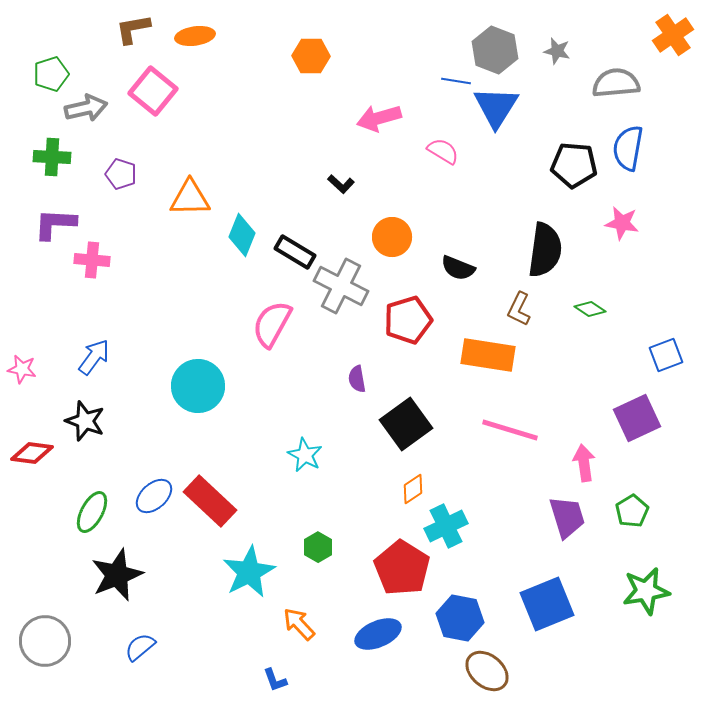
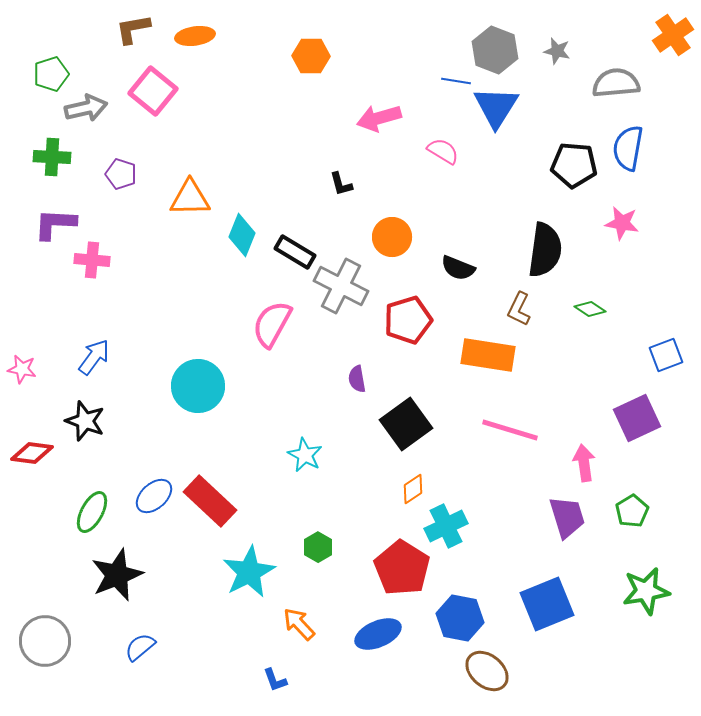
black L-shape at (341, 184): rotated 32 degrees clockwise
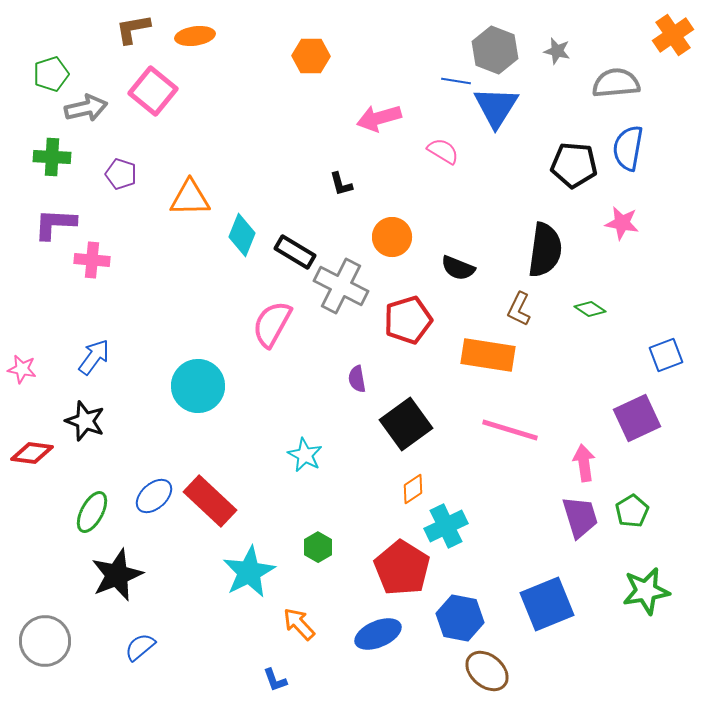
purple trapezoid at (567, 517): moved 13 px right
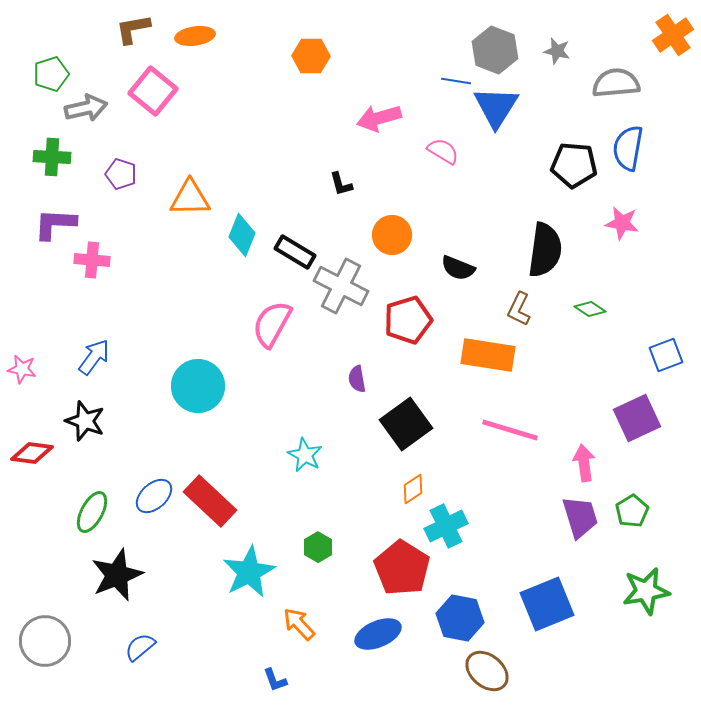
orange circle at (392, 237): moved 2 px up
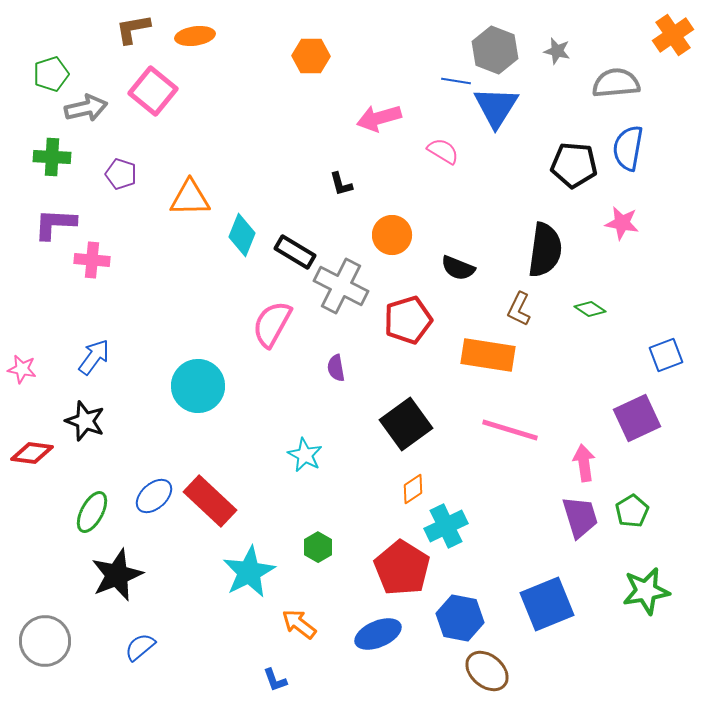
purple semicircle at (357, 379): moved 21 px left, 11 px up
orange arrow at (299, 624): rotated 9 degrees counterclockwise
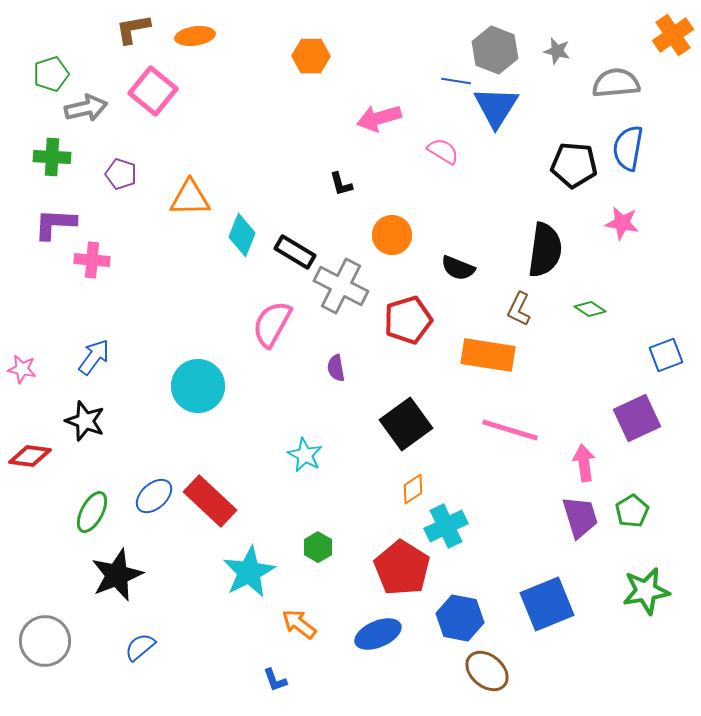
red diamond at (32, 453): moved 2 px left, 3 px down
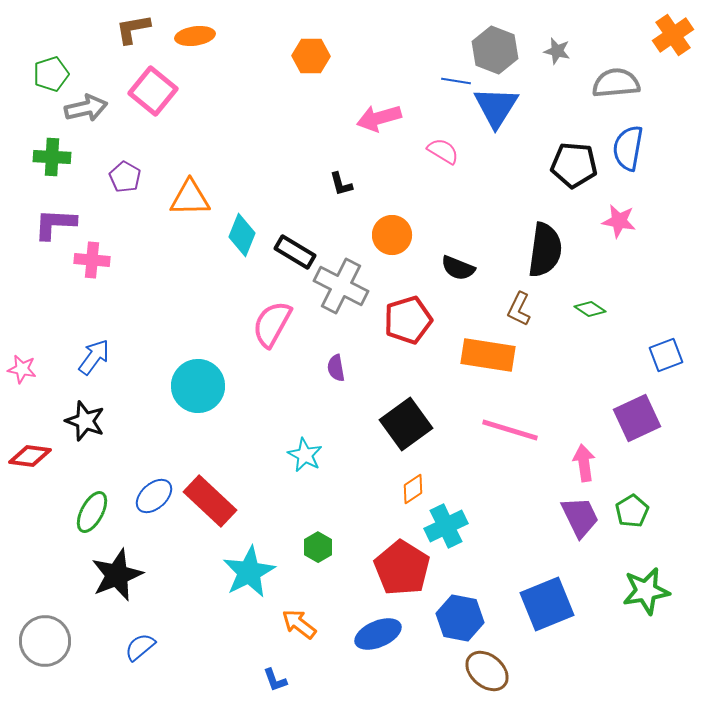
purple pentagon at (121, 174): moved 4 px right, 3 px down; rotated 12 degrees clockwise
pink star at (622, 223): moved 3 px left, 2 px up
purple trapezoid at (580, 517): rotated 9 degrees counterclockwise
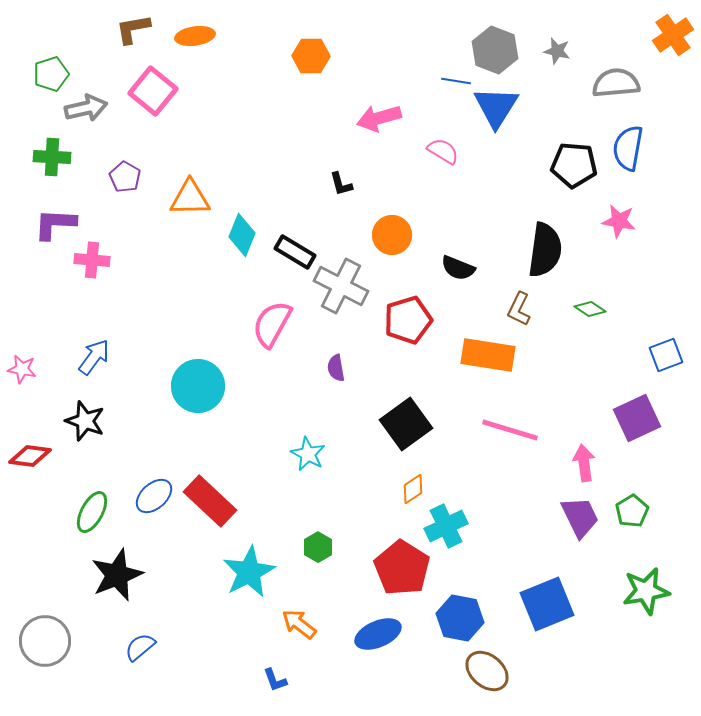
cyan star at (305, 455): moved 3 px right, 1 px up
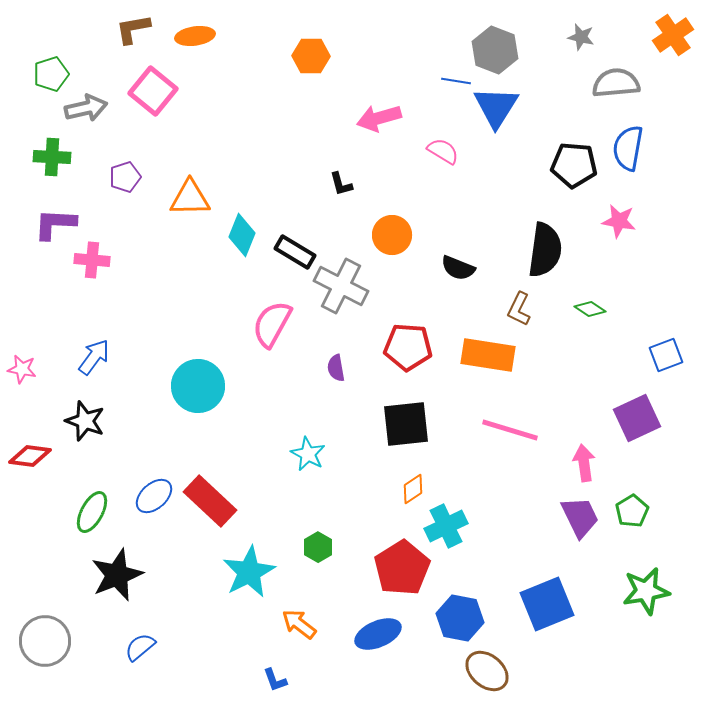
gray star at (557, 51): moved 24 px right, 14 px up
purple pentagon at (125, 177): rotated 24 degrees clockwise
red pentagon at (408, 320): moved 27 px down; rotated 21 degrees clockwise
black square at (406, 424): rotated 30 degrees clockwise
red pentagon at (402, 568): rotated 8 degrees clockwise
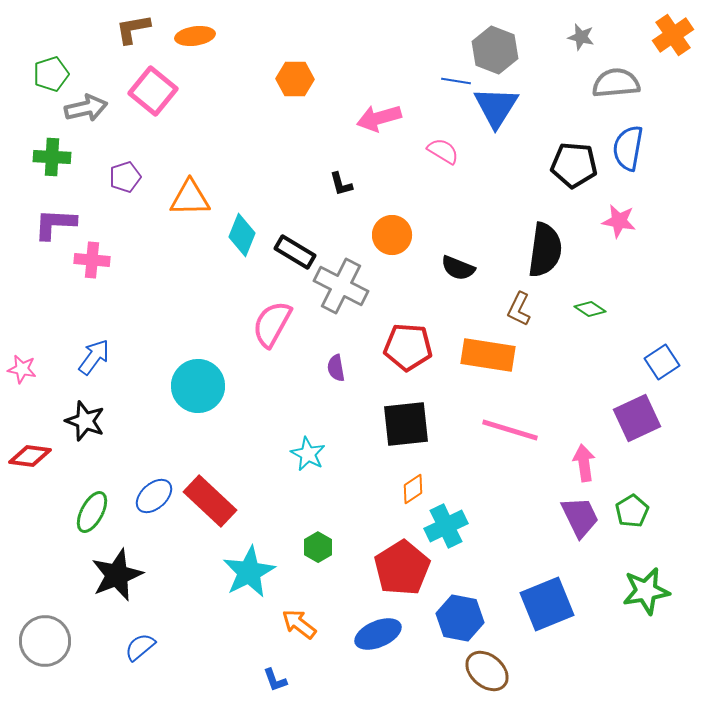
orange hexagon at (311, 56): moved 16 px left, 23 px down
blue square at (666, 355): moved 4 px left, 7 px down; rotated 12 degrees counterclockwise
